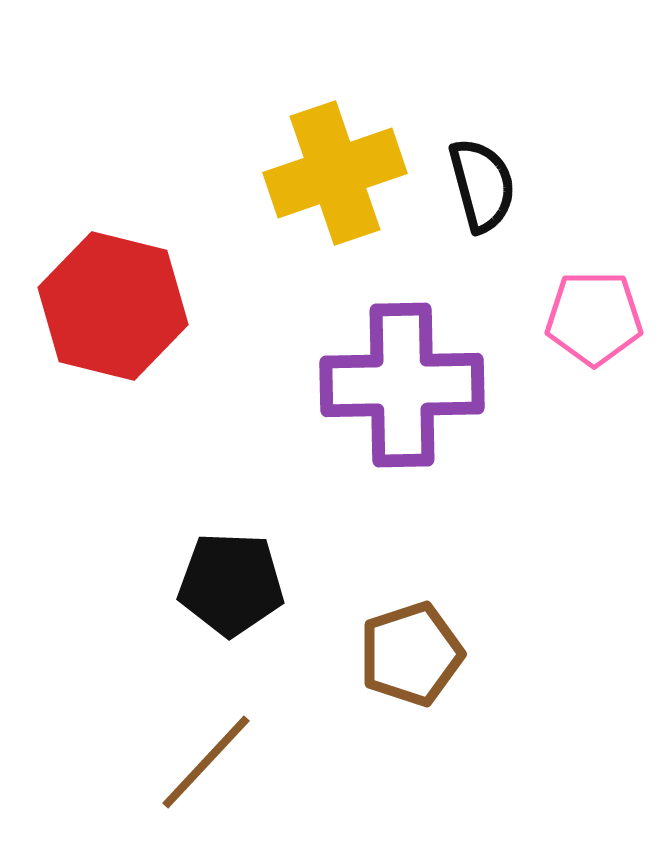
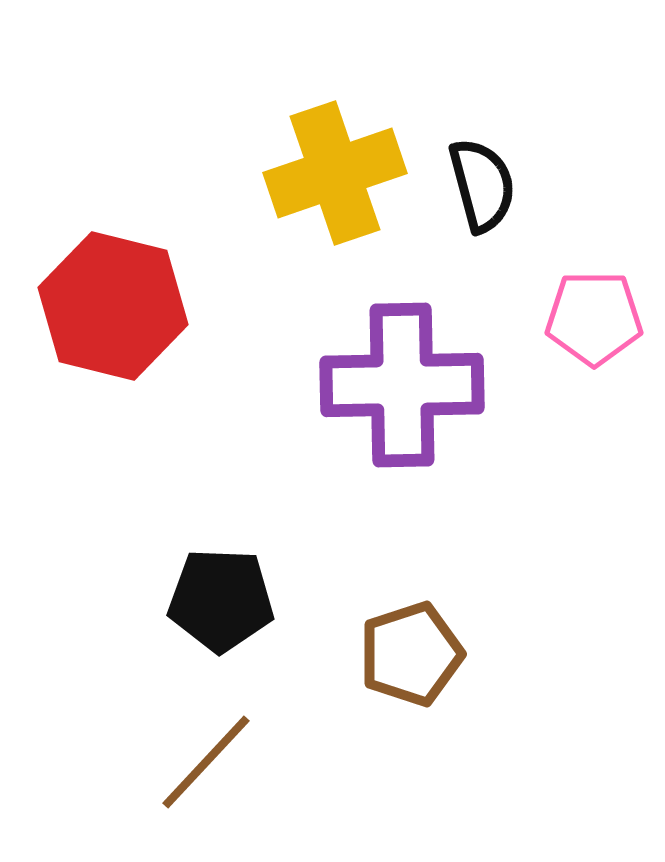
black pentagon: moved 10 px left, 16 px down
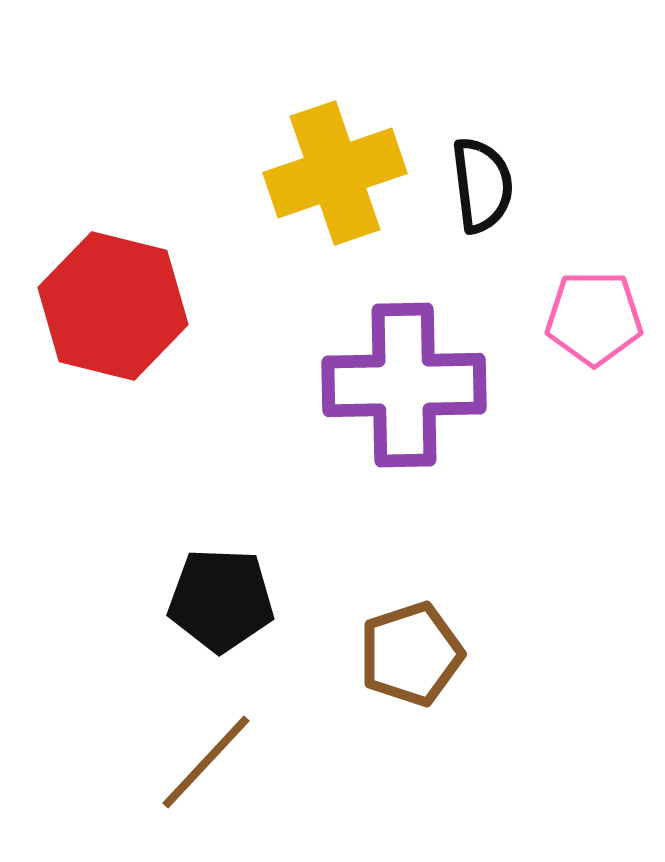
black semicircle: rotated 8 degrees clockwise
purple cross: moved 2 px right
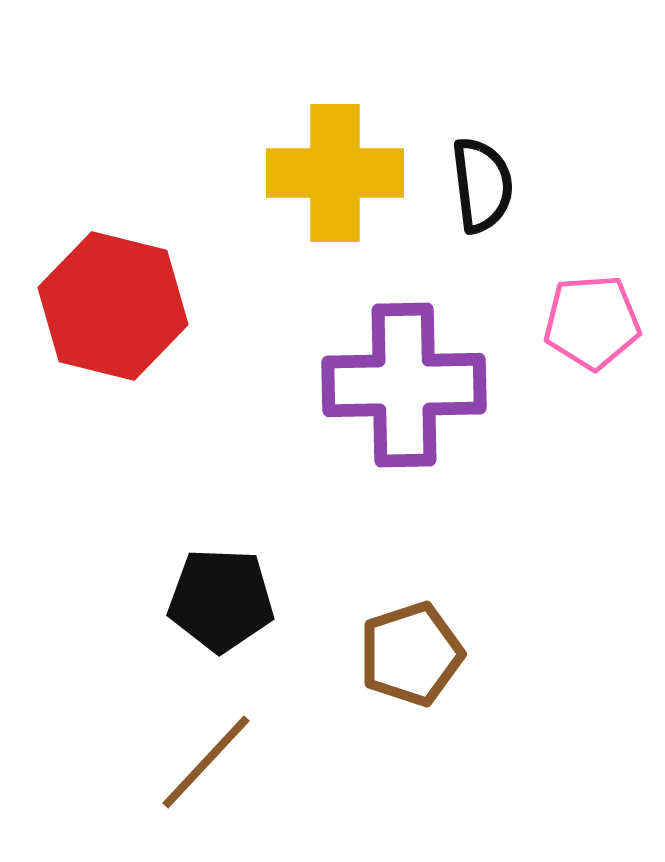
yellow cross: rotated 19 degrees clockwise
pink pentagon: moved 2 px left, 4 px down; rotated 4 degrees counterclockwise
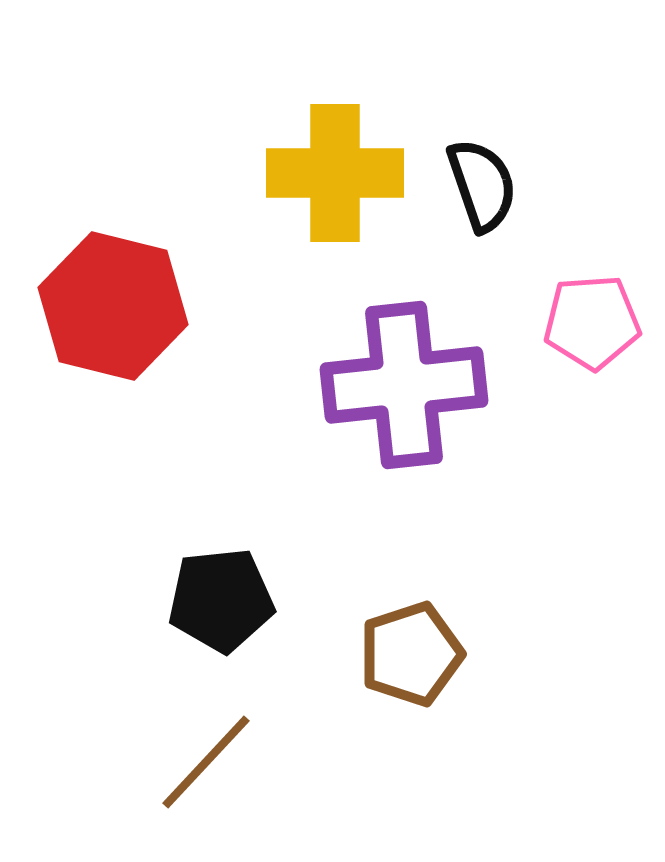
black semicircle: rotated 12 degrees counterclockwise
purple cross: rotated 5 degrees counterclockwise
black pentagon: rotated 8 degrees counterclockwise
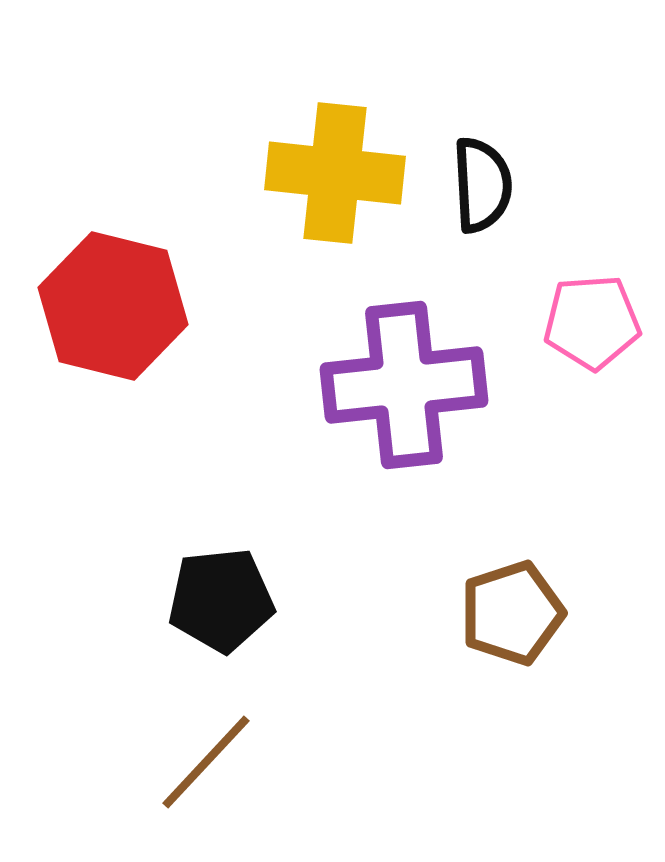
yellow cross: rotated 6 degrees clockwise
black semicircle: rotated 16 degrees clockwise
brown pentagon: moved 101 px right, 41 px up
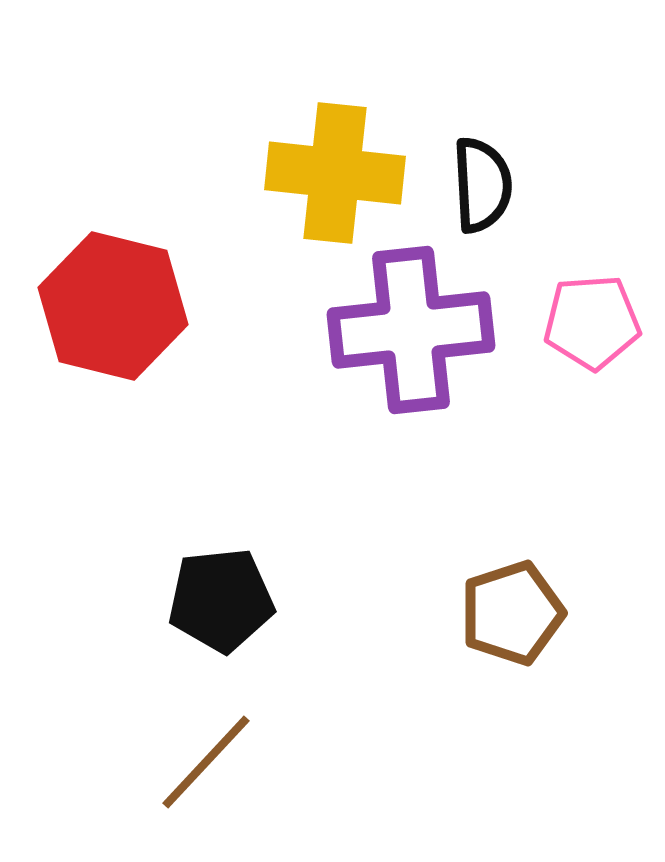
purple cross: moved 7 px right, 55 px up
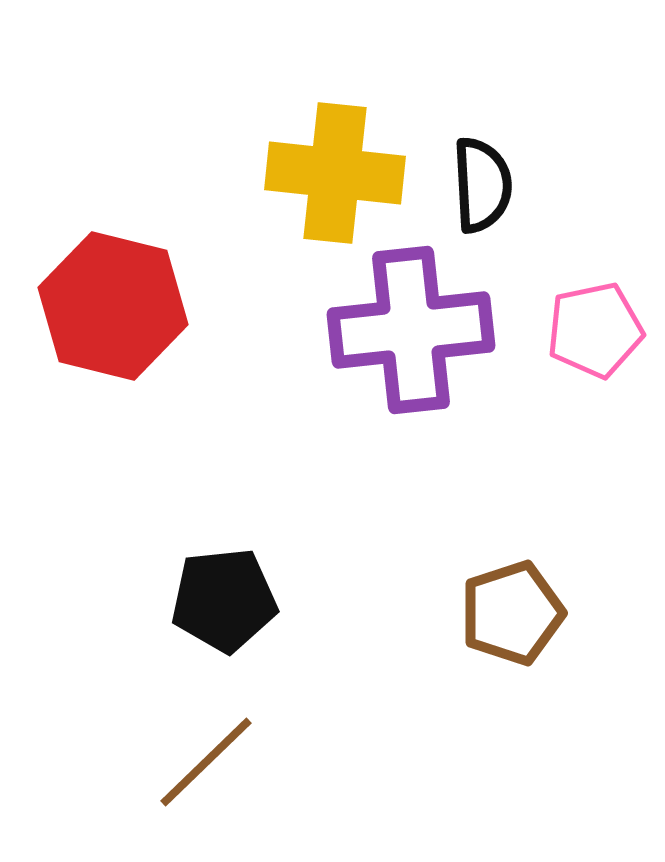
pink pentagon: moved 3 px right, 8 px down; rotated 8 degrees counterclockwise
black pentagon: moved 3 px right
brown line: rotated 3 degrees clockwise
